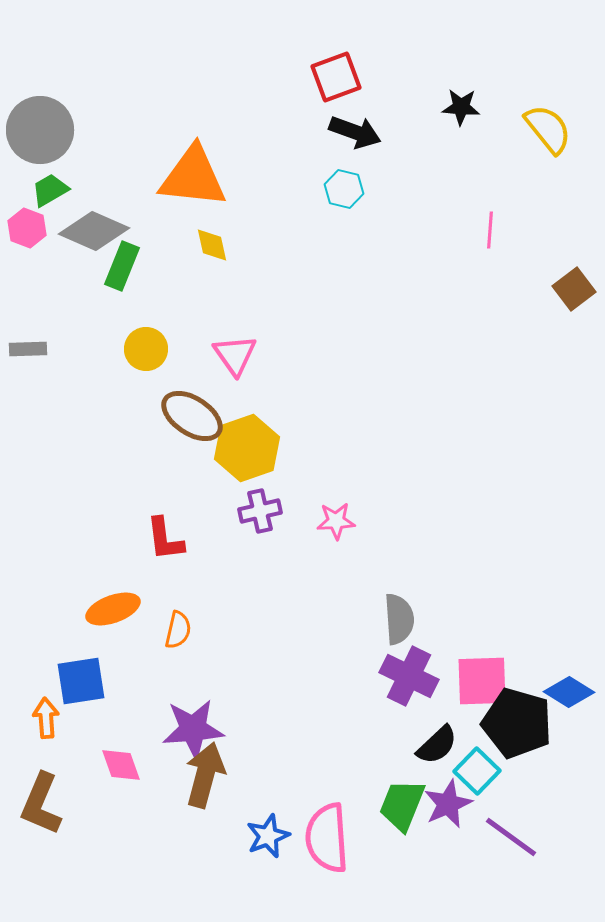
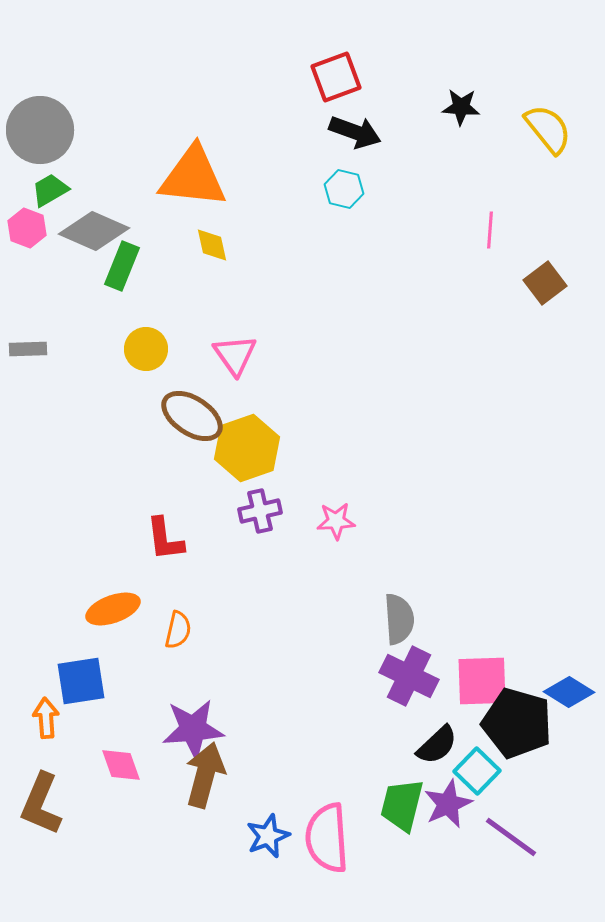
brown square at (574, 289): moved 29 px left, 6 px up
green trapezoid at (402, 805): rotated 8 degrees counterclockwise
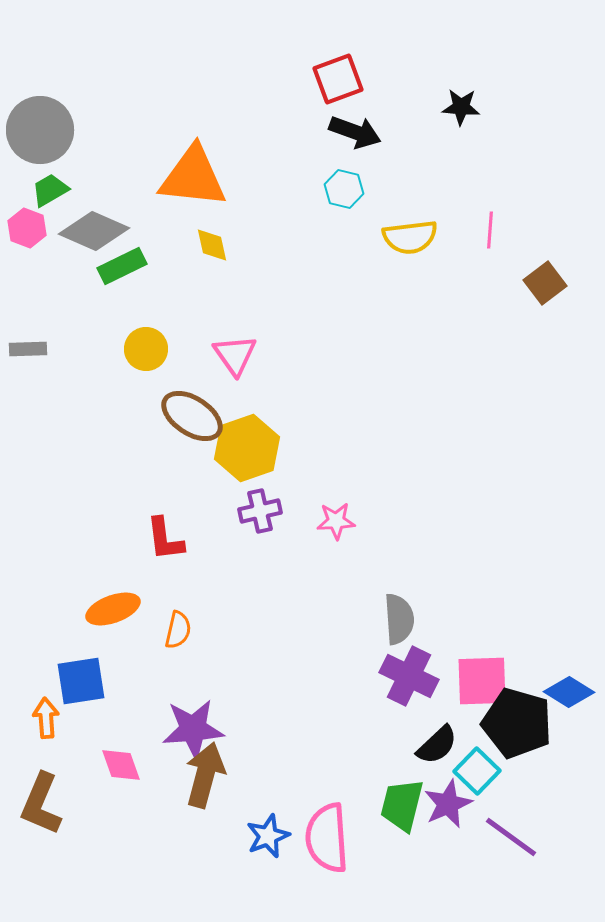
red square at (336, 77): moved 2 px right, 2 px down
yellow semicircle at (548, 129): moved 138 px left, 108 px down; rotated 122 degrees clockwise
green rectangle at (122, 266): rotated 42 degrees clockwise
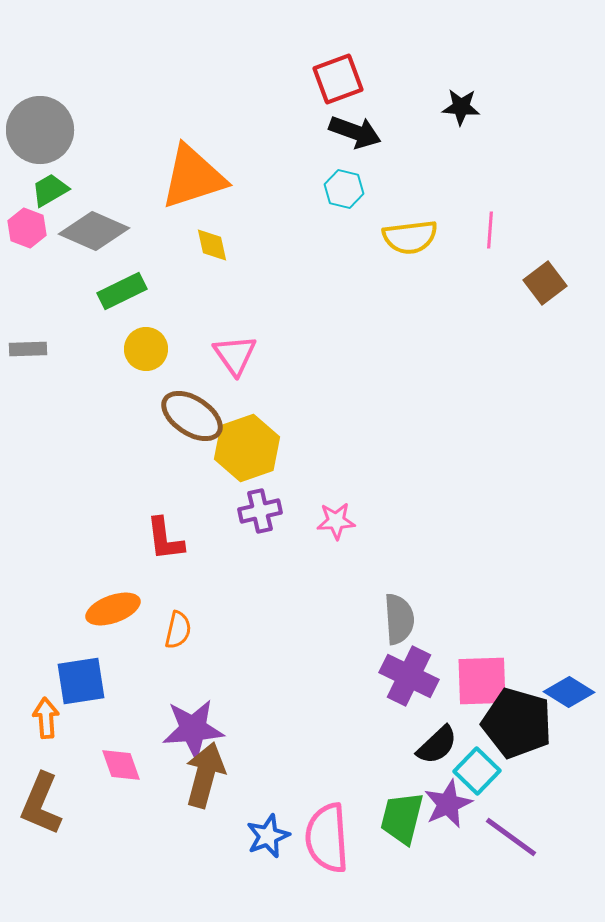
orange triangle at (193, 177): rotated 24 degrees counterclockwise
green rectangle at (122, 266): moved 25 px down
green trapezoid at (402, 805): moved 13 px down
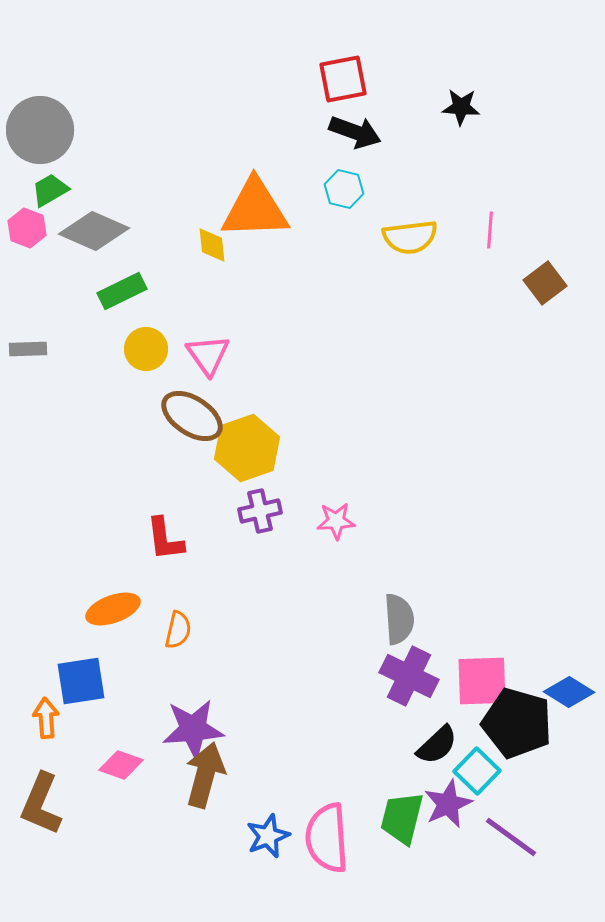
red square at (338, 79): moved 5 px right; rotated 9 degrees clockwise
orange triangle at (193, 177): moved 62 px right, 32 px down; rotated 16 degrees clockwise
yellow diamond at (212, 245): rotated 6 degrees clockwise
pink triangle at (235, 355): moved 27 px left
pink diamond at (121, 765): rotated 51 degrees counterclockwise
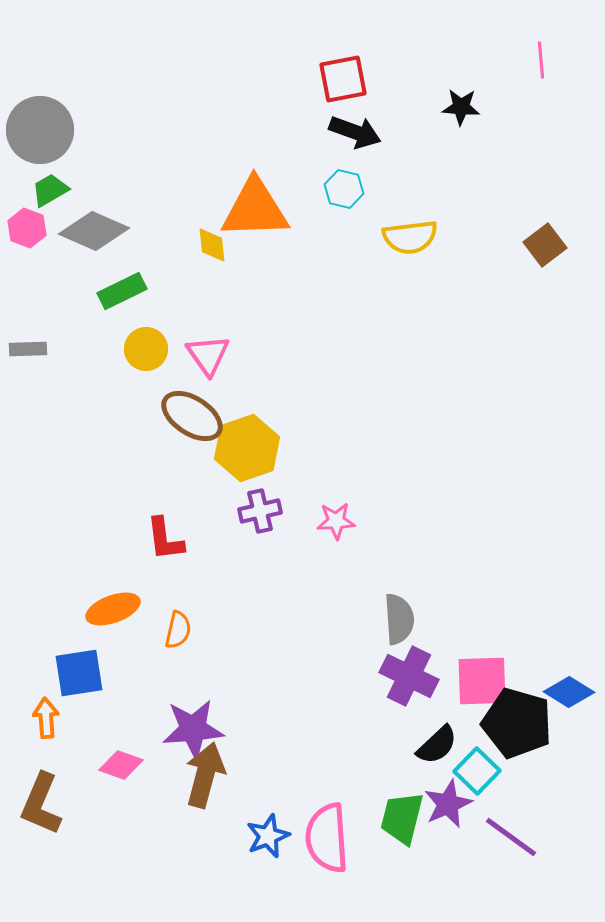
pink line at (490, 230): moved 51 px right, 170 px up; rotated 9 degrees counterclockwise
brown square at (545, 283): moved 38 px up
blue square at (81, 681): moved 2 px left, 8 px up
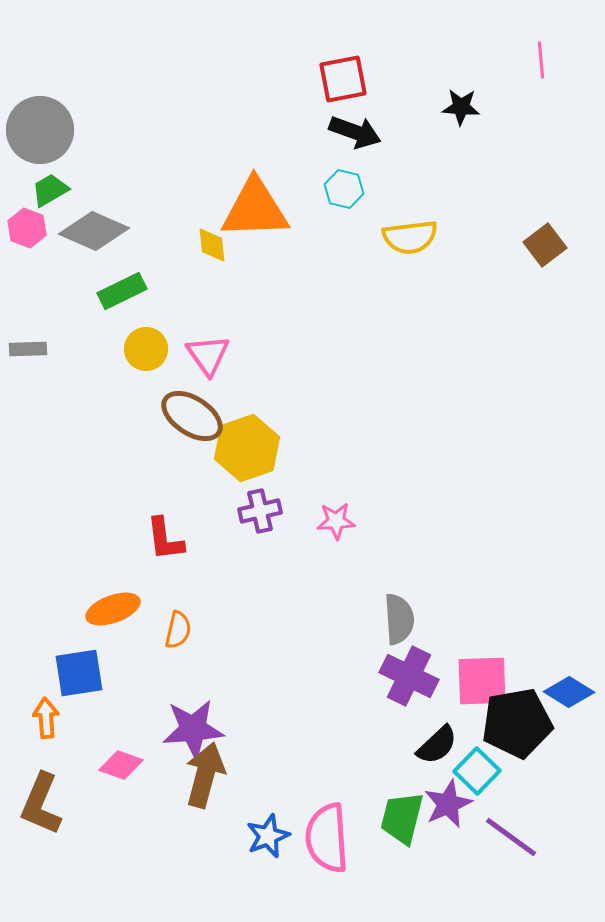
black pentagon at (517, 723): rotated 26 degrees counterclockwise
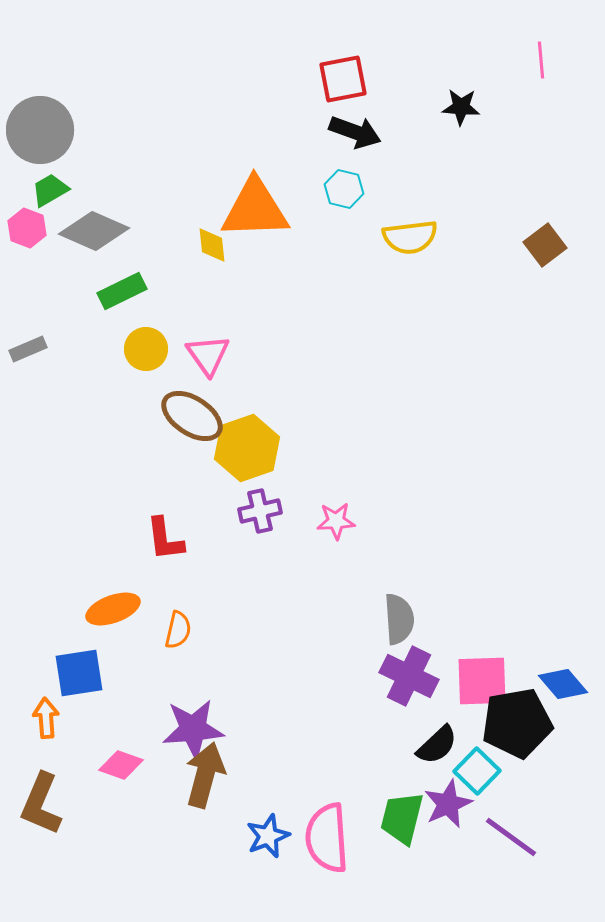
gray rectangle at (28, 349): rotated 21 degrees counterclockwise
blue diamond at (569, 692): moved 6 px left, 8 px up; rotated 18 degrees clockwise
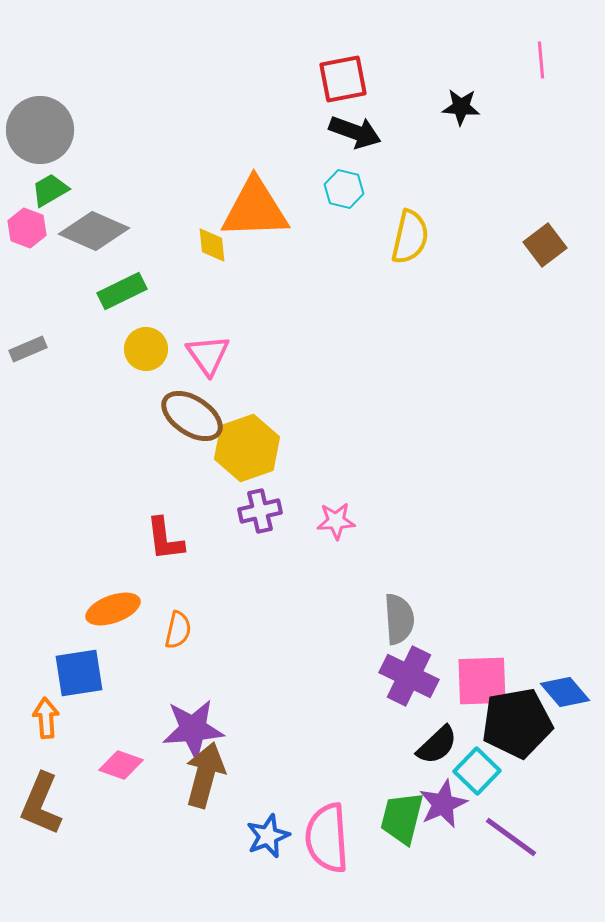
yellow semicircle at (410, 237): rotated 70 degrees counterclockwise
blue diamond at (563, 684): moved 2 px right, 8 px down
purple star at (448, 804): moved 5 px left
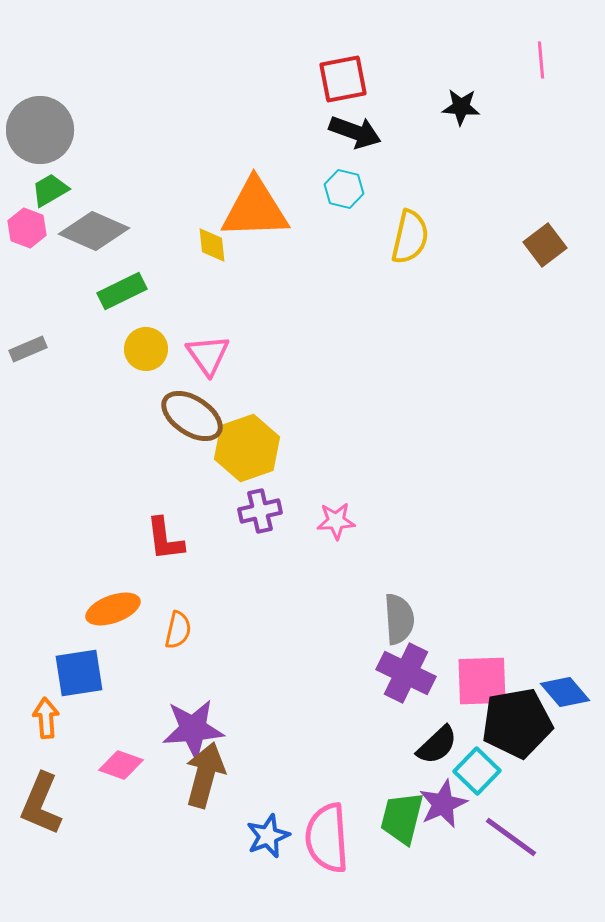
purple cross at (409, 676): moved 3 px left, 3 px up
